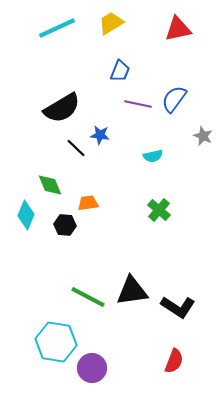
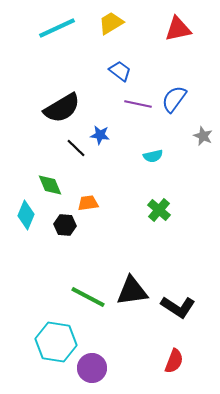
blue trapezoid: rotated 75 degrees counterclockwise
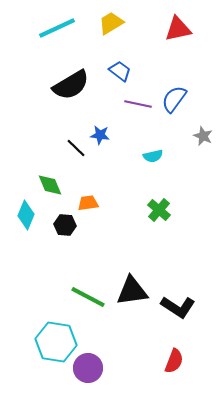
black semicircle: moved 9 px right, 23 px up
purple circle: moved 4 px left
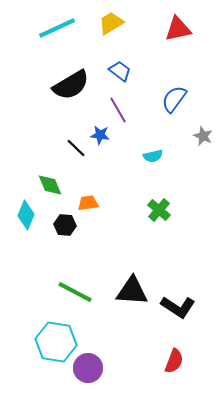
purple line: moved 20 px left, 6 px down; rotated 48 degrees clockwise
black triangle: rotated 12 degrees clockwise
green line: moved 13 px left, 5 px up
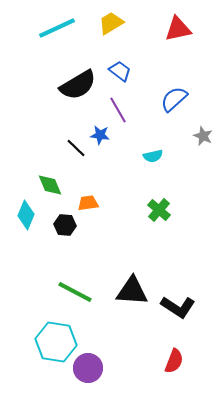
black semicircle: moved 7 px right
blue semicircle: rotated 12 degrees clockwise
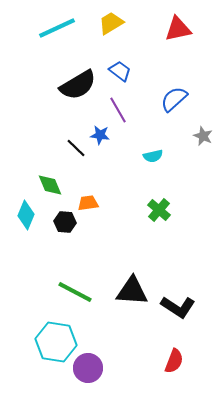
black hexagon: moved 3 px up
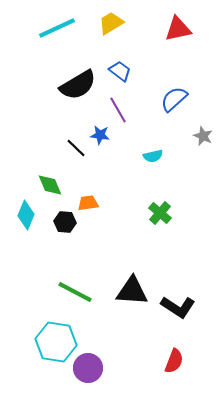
green cross: moved 1 px right, 3 px down
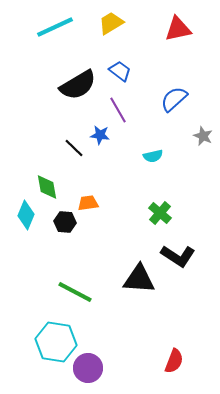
cyan line: moved 2 px left, 1 px up
black line: moved 2 px left
green diamond: moved 3 px left, 2 px down; rotated 12 degrees clockwise
black triangle: moved 7 px right, 12 px up
black L-shape: moved 51 px up
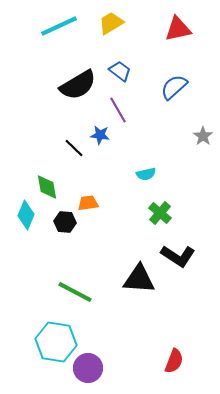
cyan line: moved 4 px right, 1 px up
blue semicircle: moved 12 px up
gray star: rotated 12 degrees clockwise
cyan semicircle: moved 7 px left, 18 px down
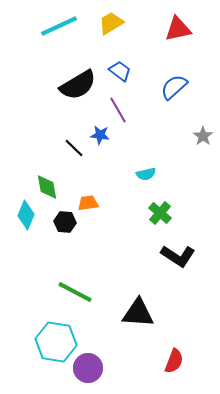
black triangle: moved 1 px left, 34 px down
